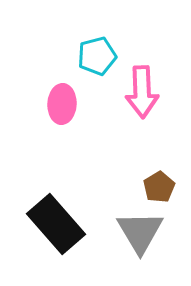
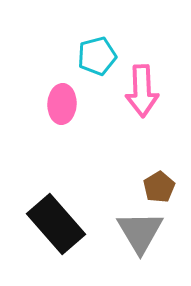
pink arrow: moved 1 px up
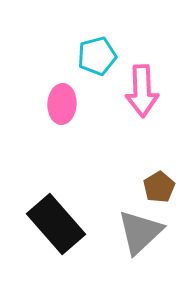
gray triangle: rotated 18 degrees clockwise
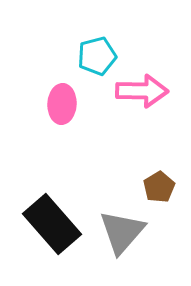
pink arrow: rotated 87 degrees counterclockwise
black rectangle: moved 4 px left
gray triangle: moved 18 px left; rotated 6 degrees counterclockwise
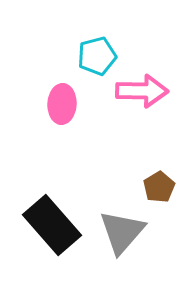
black rectangle: moved 1 px down
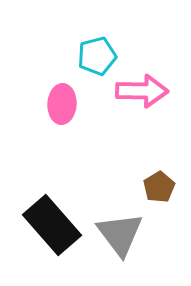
gray triangle: moved 2 px left, 2 px down; rotated 18 degrees counterclockwise
